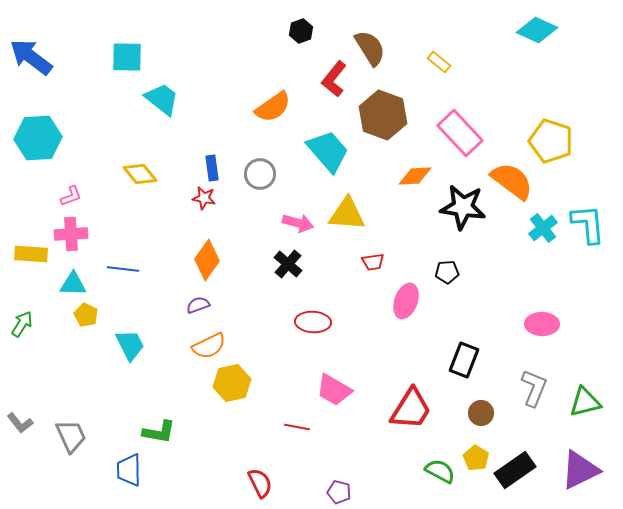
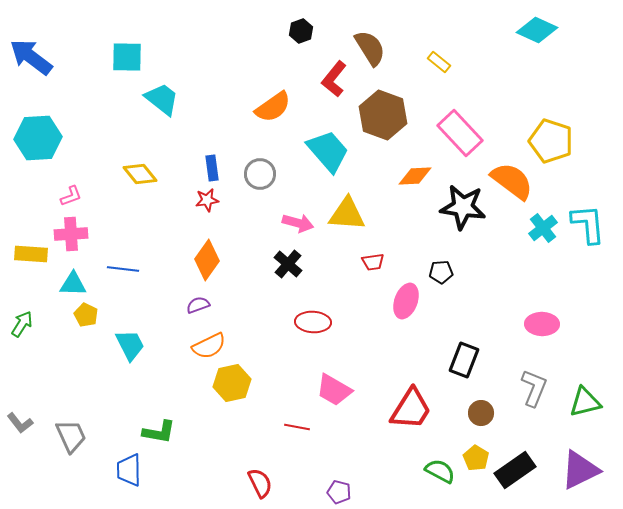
red star at (204, 198): moved 3 px right, 2 px down; rotated 20 degrees counterclockwise
black pentagon at (447, 272): moved 6 px left
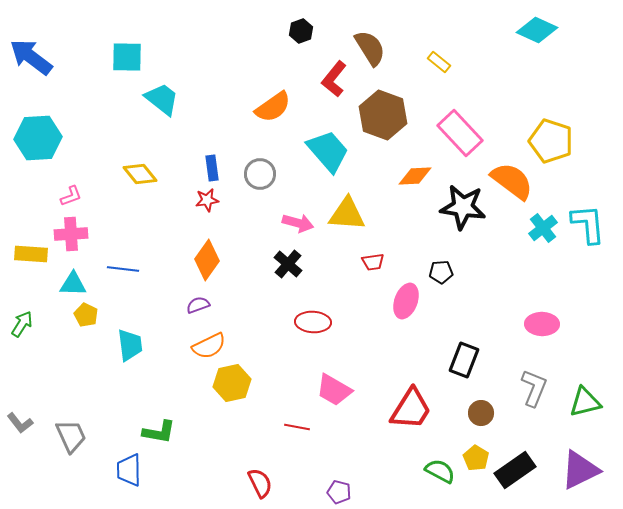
cyan trapezoid at (130, 345): rotated 20 degrees clockwise
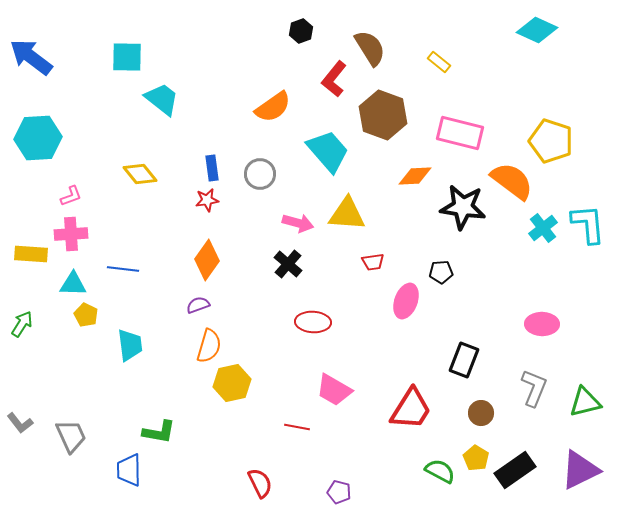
pink rectangle at (460, 133): rotated 33 degrees counterclockwise
orange semicircle at (209, 346): rotated 48 degrees counterclockwise
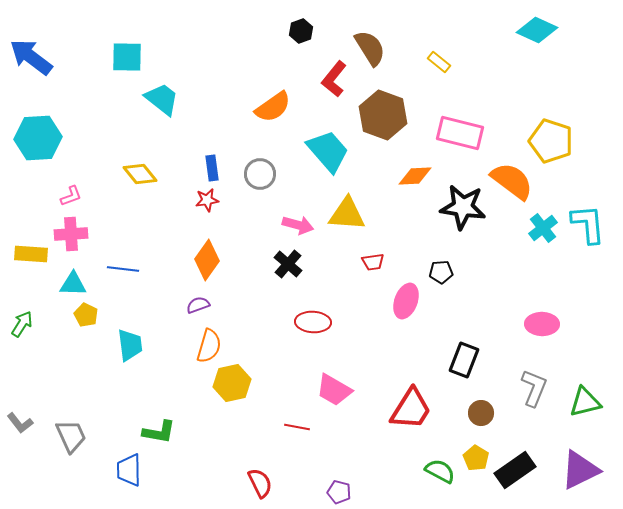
pink arrow at (298, 223): moved 2 px down
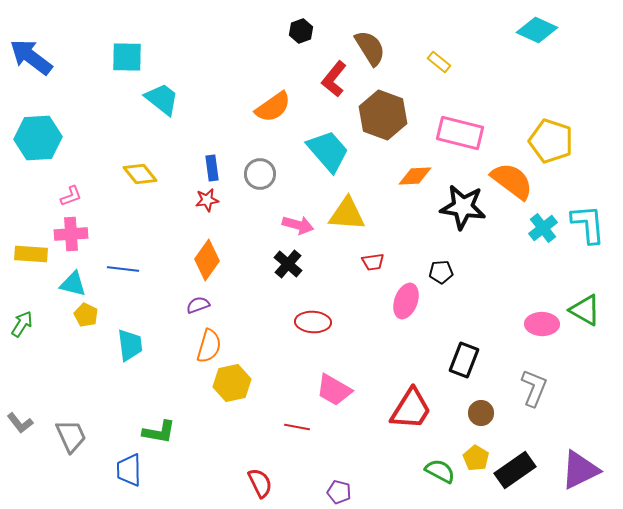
cyan triangle at (73, 284): rotated 12 degrees clockwise
green triangle at (585, 402): moved 92 px up; rotated 44 degrees clockwise
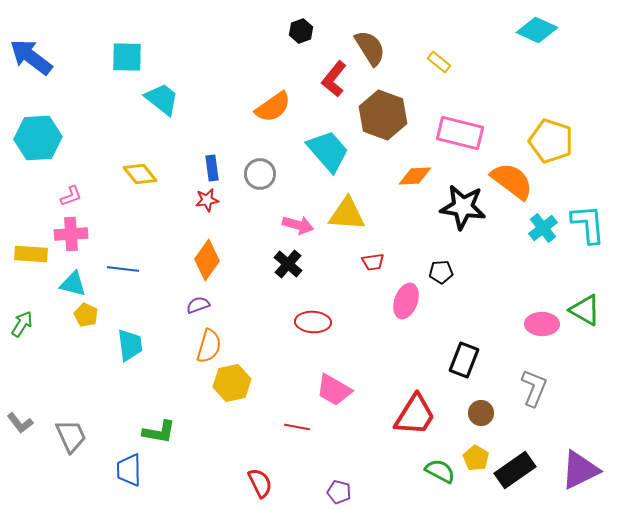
red trapezoid at (411, 409): moved 4 px right, 6 px down
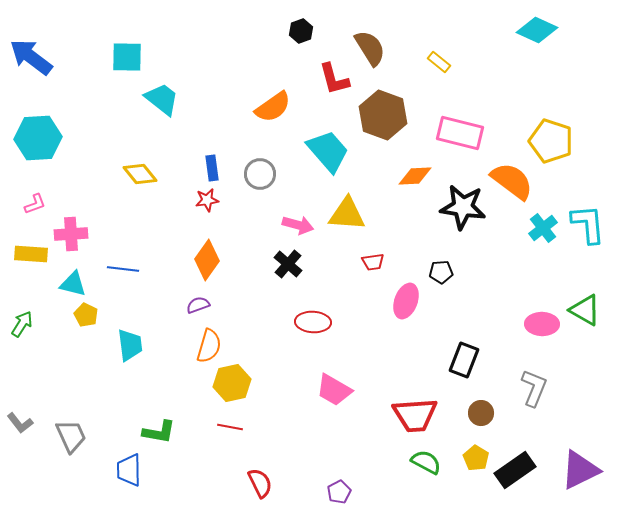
red L-shape at (334, 79): rotated 54 degrees counterclockwise
pink L-shape at (71, 196): moved 36 px left, 8 px down
red trapezoid at (415, 415): rotated 54 degrees clockwise
red line at (297, 427): moved 67 px left
green semicircle at (440, 471): moved 14 px left, 9 px up
purple pentagon at (339, 492): rotated 30 degrees clockwise
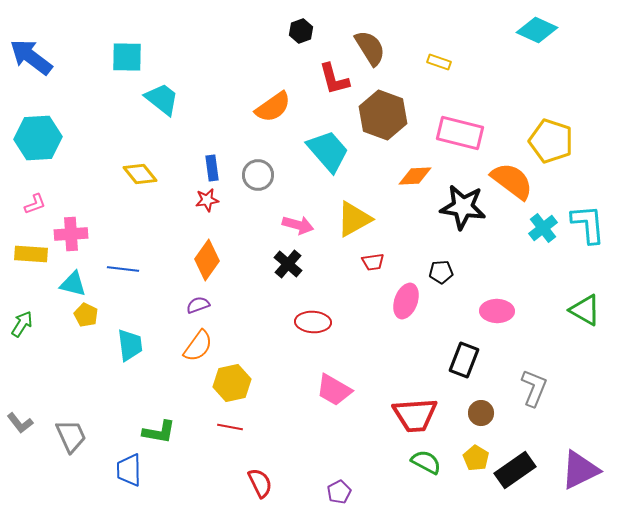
yellow rectangle at (439, 62): rotated 20 degrees counterclockwise
gray circle at (260, 174): moved 2 px left, 1 px down
yellow triangle at (347, 214): moved 7 px right, 5 px down; rotated 33 degrees counterclockwise
pink ellipse at (542, 324): moved 45 px left, 13 px up
orange semicircle at (209, 346): moved 11 px left; rotated 20 degrees clockwise
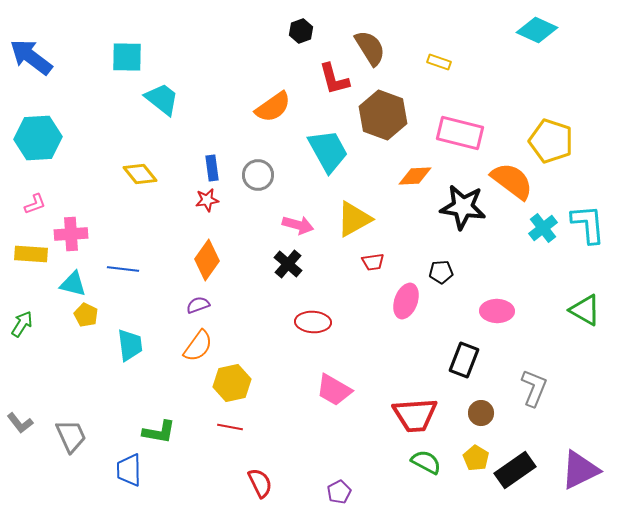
cyan trapezoid at (328, 151): rotated 12 degrees clockwise
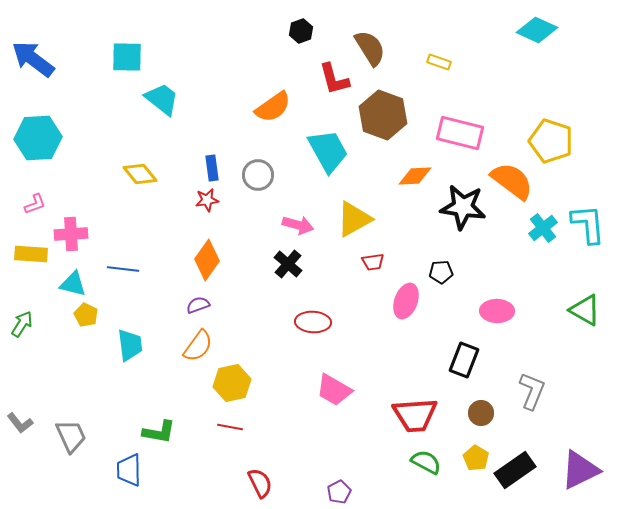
blue arrow at (31, 57): moved 2 px right, 2 px down
gray L-shape at (534, 388): moved 2 px left, 3 px down
